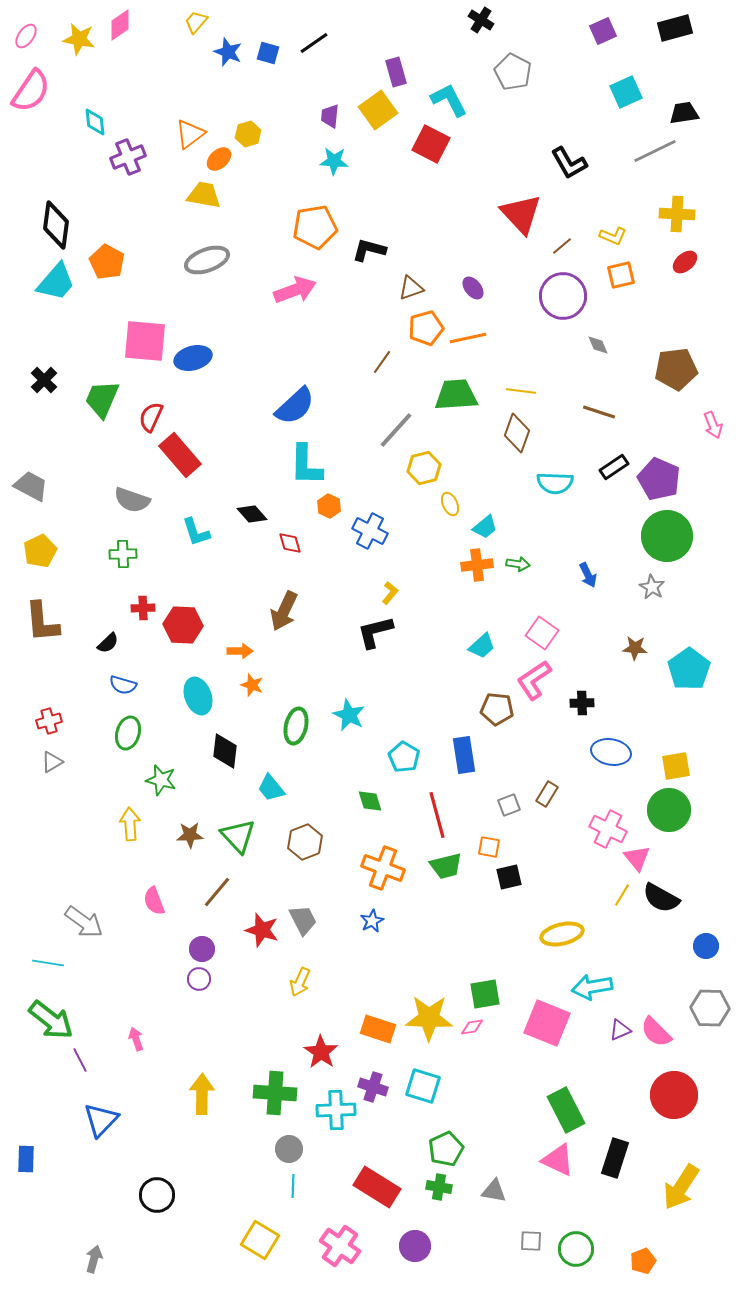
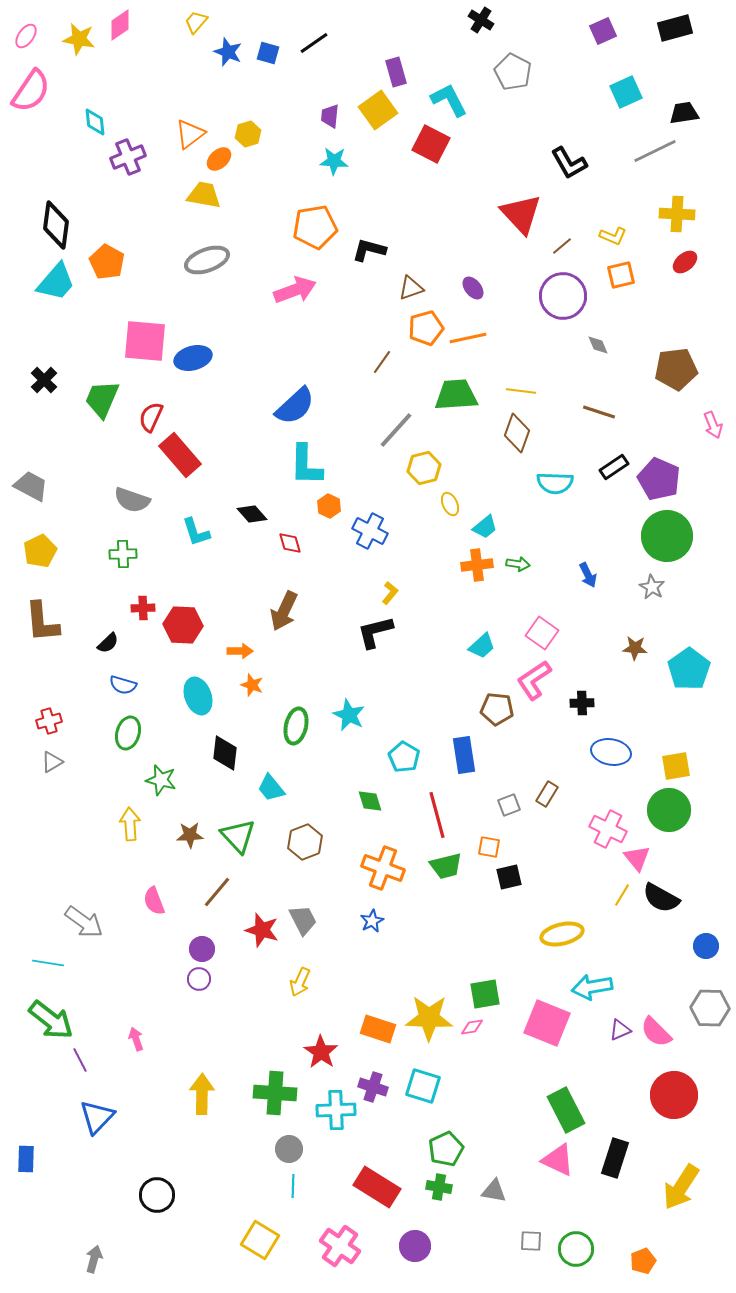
black diamond at (225, 751): moved 2 px down
blue triangle at (101, 1120): moved 4 px left, 3 px up
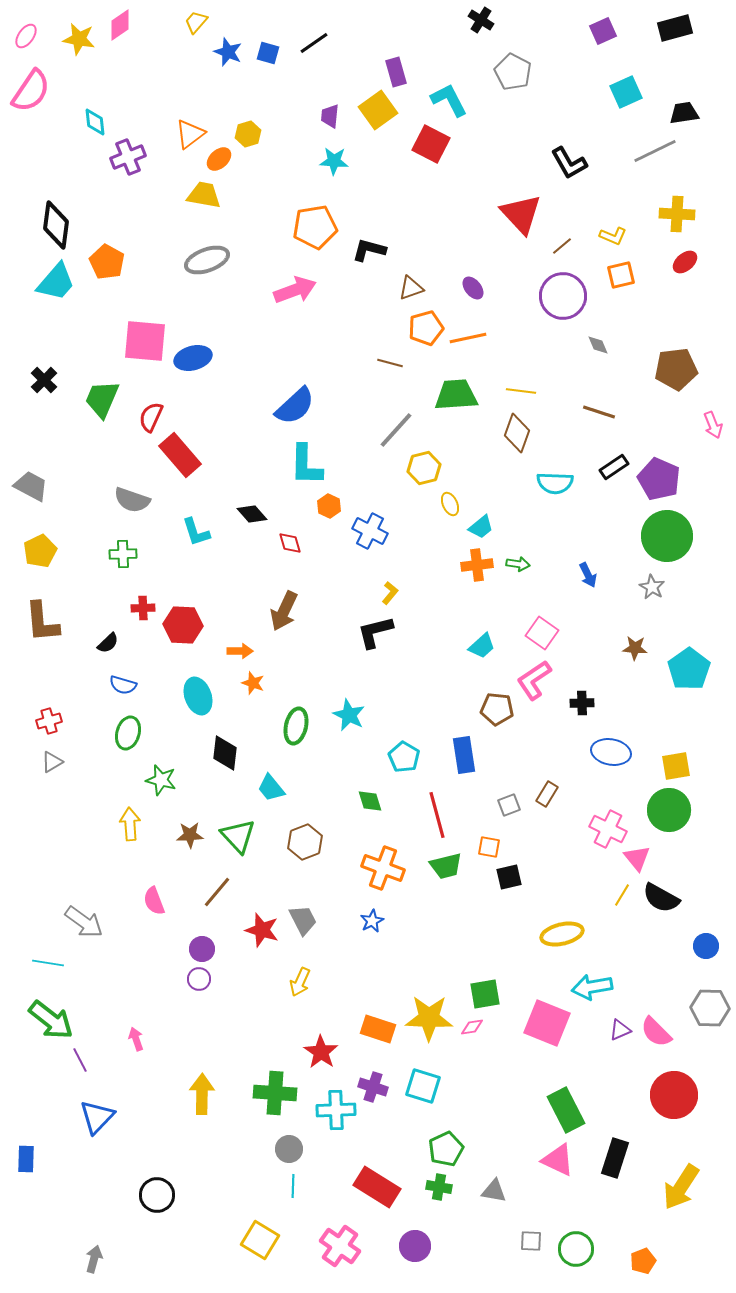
brown line at (382, 362): moved 8 px right, 1 px down; rotated 70 degrees clockwise
cyan trapezoid at (485, 527): moved 4 px left
orange star at (252, 685): moved 1 px right, 2 px up
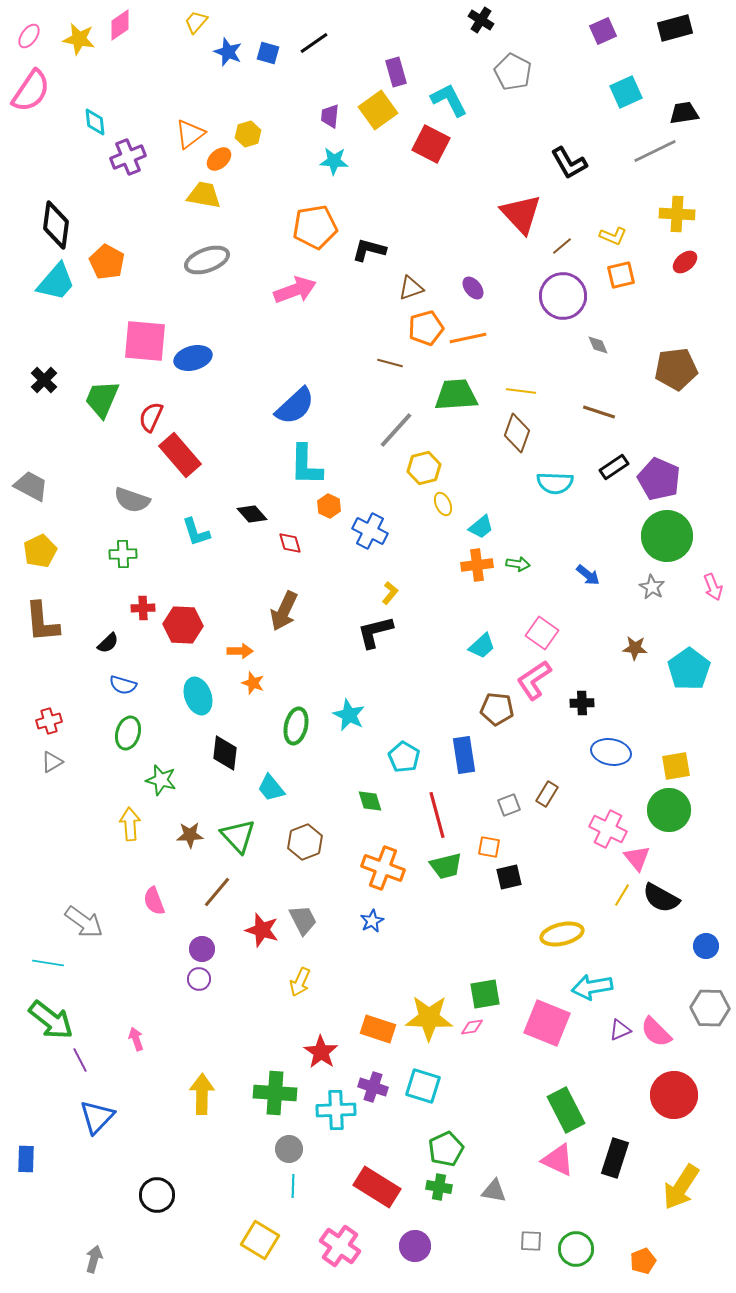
pink ellipse at (26, 36): moved 3 px right
pink arrow at (713, 425): moved 162 px down
yellow ellipse at (450, 504): moved 7 px left
blue arrow at (588, 575): rotated 25 degrees counterclockwise
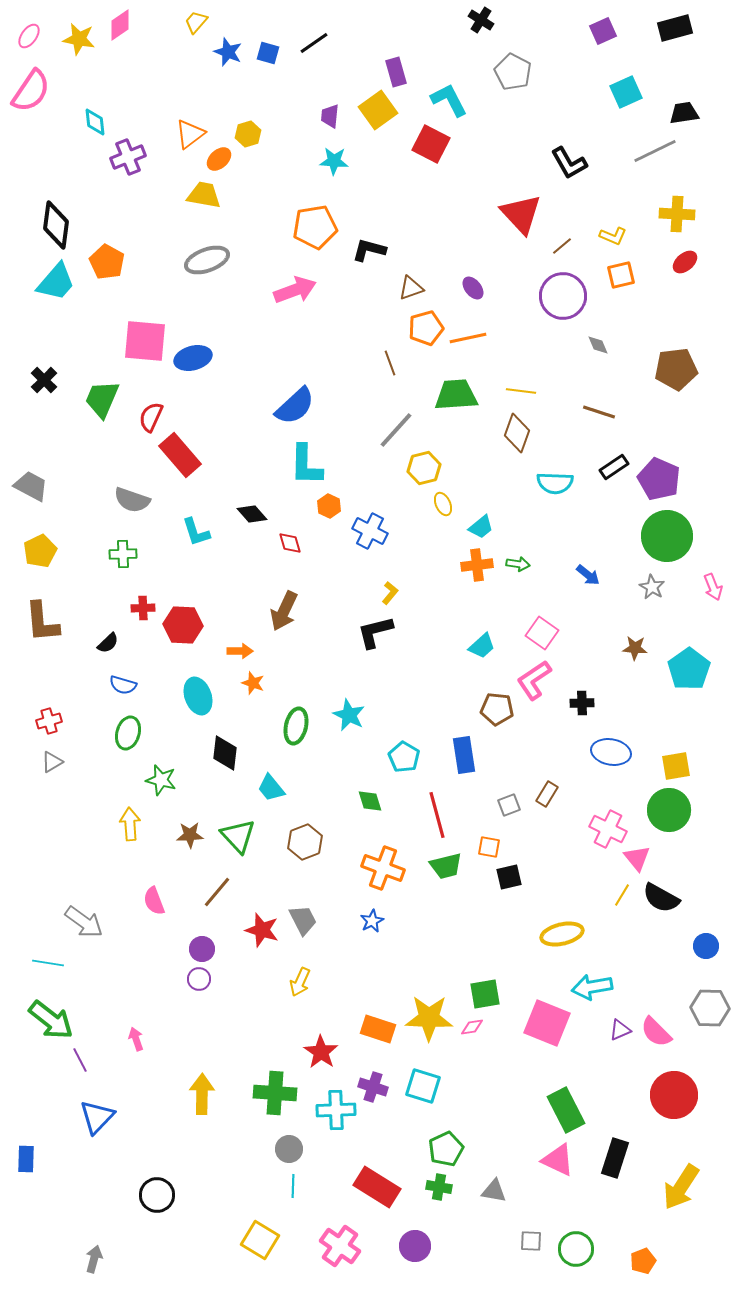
brown line at (390, 363): rotated 55 degrees clockwise
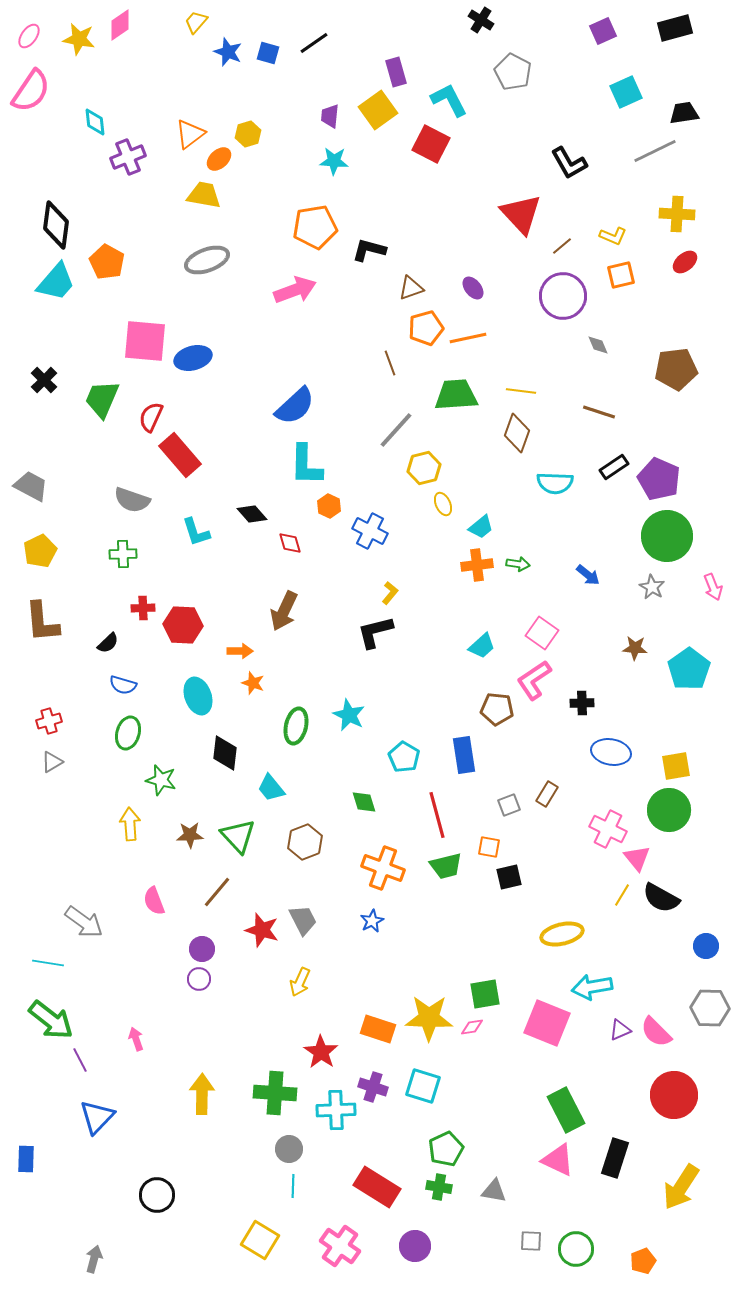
green diamond at (370, 801): moved 6 px left, 1 px down
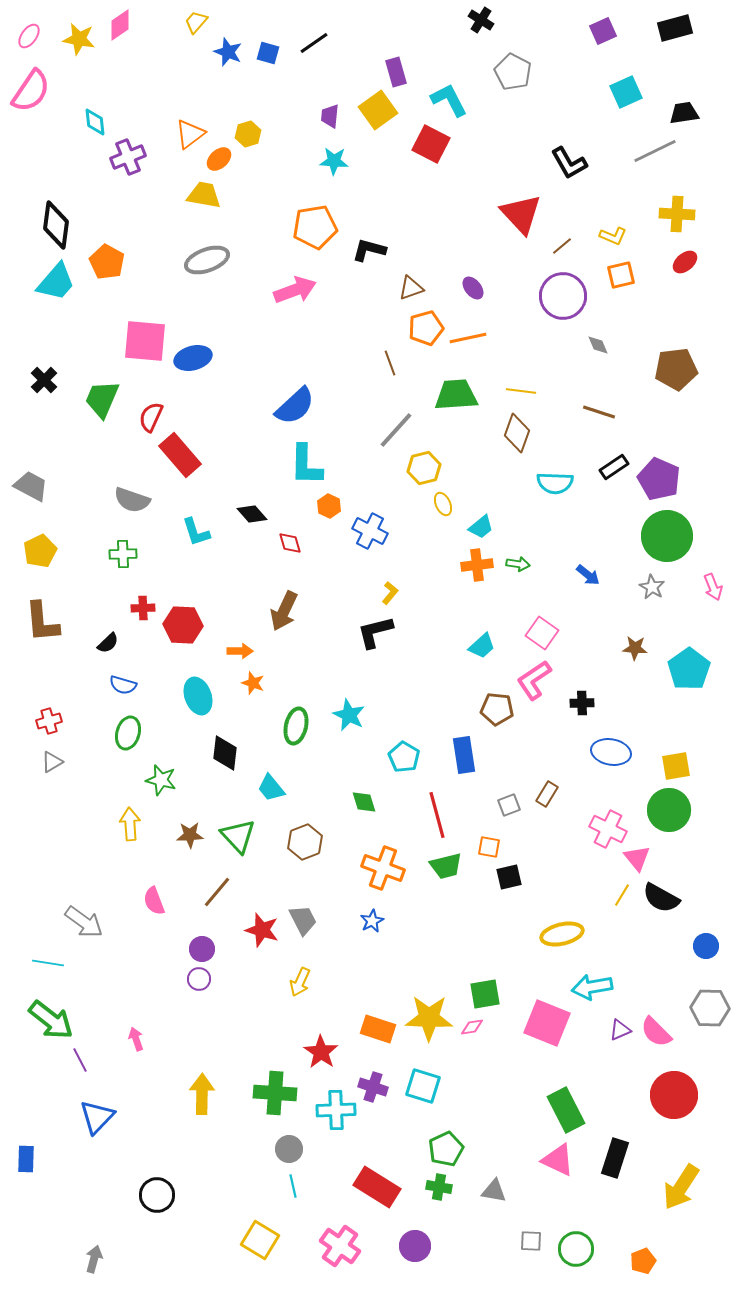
cyan line at (293, 1186): rotated 15 degrees counterclockwise
